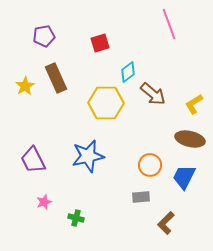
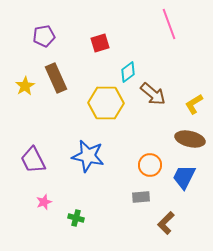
blue star: rotated 24 degrees clockwise
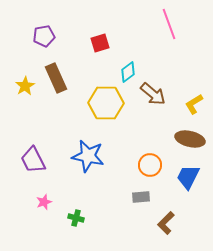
blue trapezoid: moved 4 px right
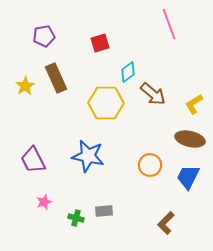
gray rectangle: moved 37 px left, 14 px down
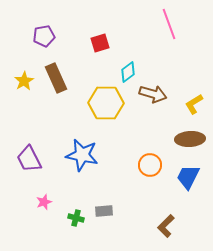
yellow star: moved 1 px left, 5 px up
brown arrow: rotated 24 degrees counterclockwise
brown ellipse: rotated 16 degrees counterclockwise
blue star: moved 6 px left, 1 px up
purple trapezoid: moved 4 px left, 1 px up
brown L-shape: moved 3 px down
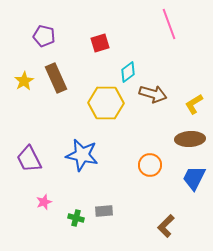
purple pentagon: rotated 25 degrees clockwise
blue trapezoid: moved 6 px right, 1 px down
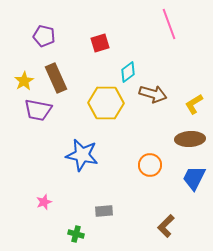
purple trapezoid: moved 9 px right, 49 px up; rotated 52 degrees counterclockwise
green cross: moved 16 px down
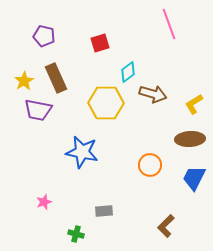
blue star: moved 3 px up
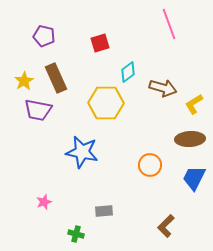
brown arrow: moved 10 px right, 6 px up
